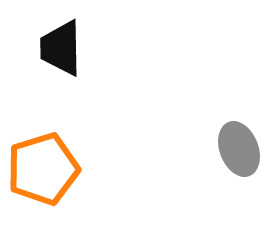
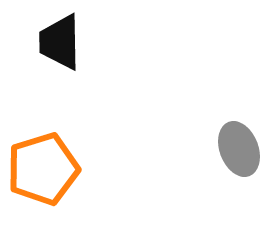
black trapezoid: moved 1 px left, 6 px up
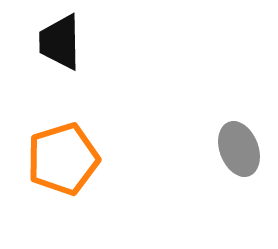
orange pentagon: moved 20 px right, 10 px up
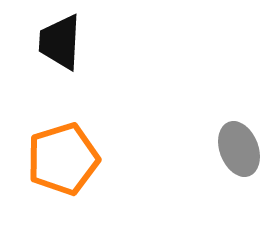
black trapezoid: rotated 4 degrees clockwise
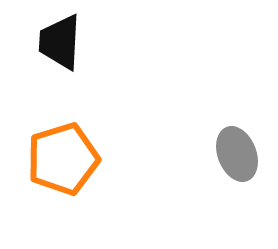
gray ellipse: moved 2 px left, 5 px down
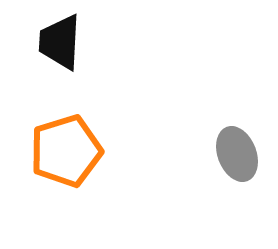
orange pentagon: moved 3 px right, 8 px up
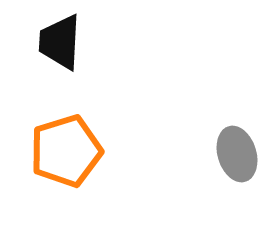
gray ellipse: rotated 4 degrees clockwise
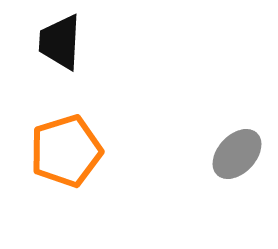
gray ellipse: rotated 60 degrees clockwise
